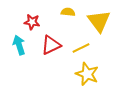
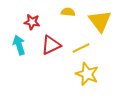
yellow triangle: moved 1 px right
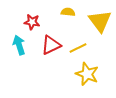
yellow line: moved 3 px left
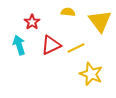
red star: rotated 28 degrees clockwise
yellow line: moved 2 px left
yellow star: moved 4 px right
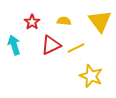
yellow semicircle: moved 4 px left, 9 px down
cyan arrow: moved 5 px left
yellow star: moved 2 px down
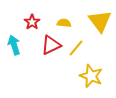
yellow semicircle: moved 2 px down
yellow line: rotated 24 degrees counterclockwise
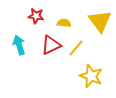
red star: moved 4 px right, 6 px up; rotated 28 degrees counterclockwise
cyan arrow: moved 5 px right
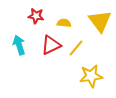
yellow star: rotated 30 degrees counterclockwise
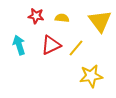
yellow semicircle: moved 2 px left, 5 px up
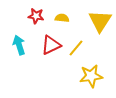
yellow triangle: rotated 10 degrees clockwise
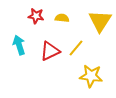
red triangle: moved 1 px left, 6 px down
yellow star: rotated 15 degrees clockwise
